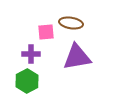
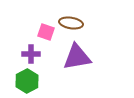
pink square: rotated 24 degrees clockwise
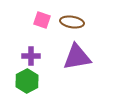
brown ellipse: moved 1 px right, 1 px up
pink square: moved 4 px left, 12 px up
purple cross: moved 2 px down
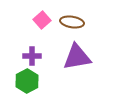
pink square: rotated 30 degrees clockwise
purple cross: moved 1 px right
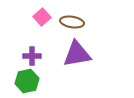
pink square: moved 3 px up
purple triangle: moved 3 px up
green hexagon: rotated 15 degrees clockwise
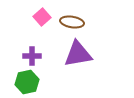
purple triangle: moved 1 px right
green hexagon: moved 1 px down
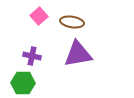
pink square: moved 3 px left, 1 px up
purple cross: rotated 12 degrees clockwise
green hexagon: moved 4 px left, 1 px down; rotated 15 degrees clockwise
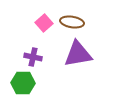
pink square: moved 5 px right, 7 px down
purple cross: moved 1 px right, 1 px down
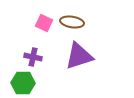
pink square: rotated 24 degrees counterclockwise
purple triangle: moved 1 px right, 2 px down; rotated 8 degrees counterclockwise
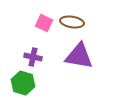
purple triangle: rotated 28 degrees clockwise
green hexagon: rotated 15 degrees clockwise
